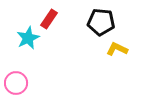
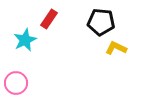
cyan star: moved 3 px left, 2 px down
yellow L-shape: moved 1 px left, 1 px up
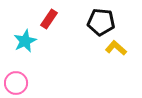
cyan star: moved 1 px down
yellow L-shape: rotated 15 degrees clockwise
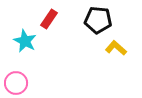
black pentagon: moved 3 px left, 2 px up
cyan star: rotated 20 degrees counterclockwise
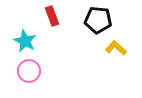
red rectangle: moved 3 px right, 3 px up; rotated 54 degrees counterclockwise
pink circle: moved 13 px right, 12 px up
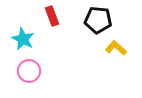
cyan star: moved 2 px left, 2 px up
